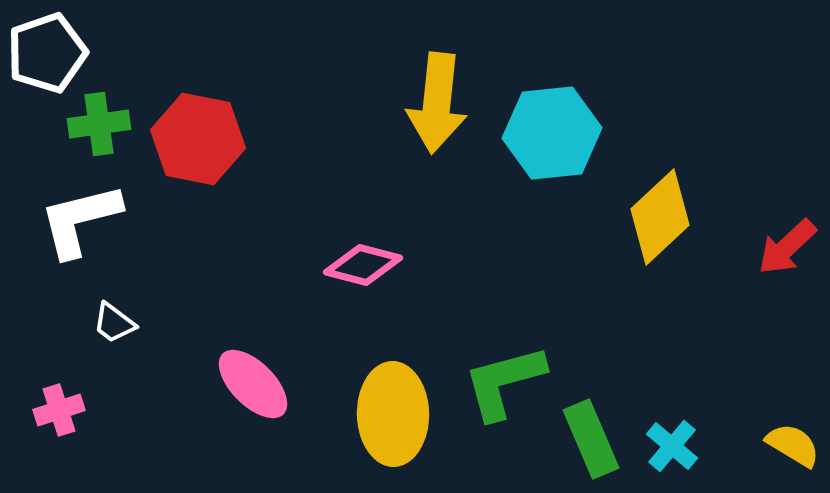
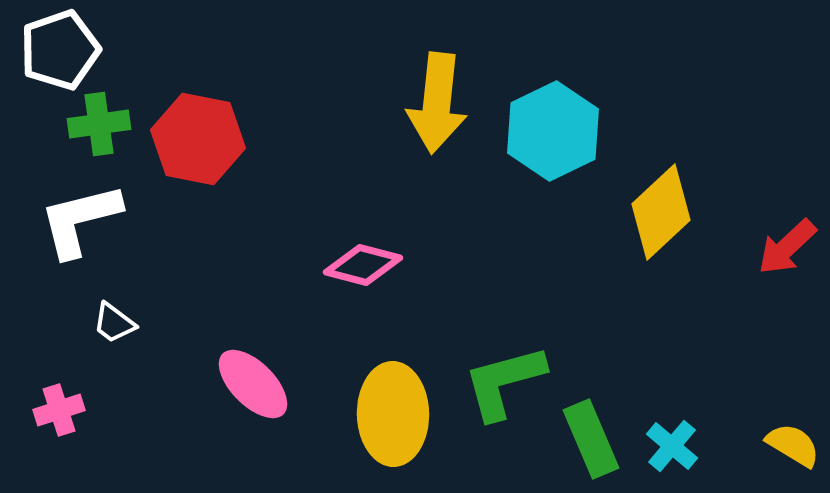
white pentagon: moved 13 px right, 3 px up
cyan hexagon: moved 1 px right, 2 px up; rotated 20 degrees counterclockwise
yellow diamond: moved 1 px right, 5 px up
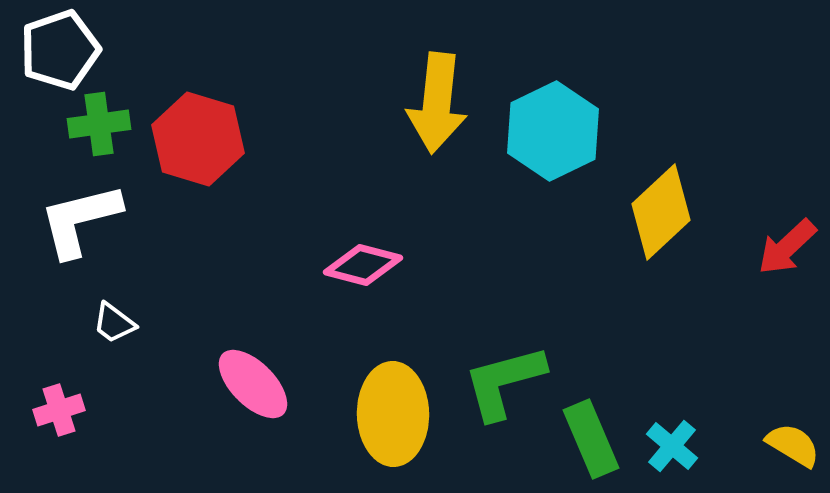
red hexagon: rotated 6 degrees clockwise
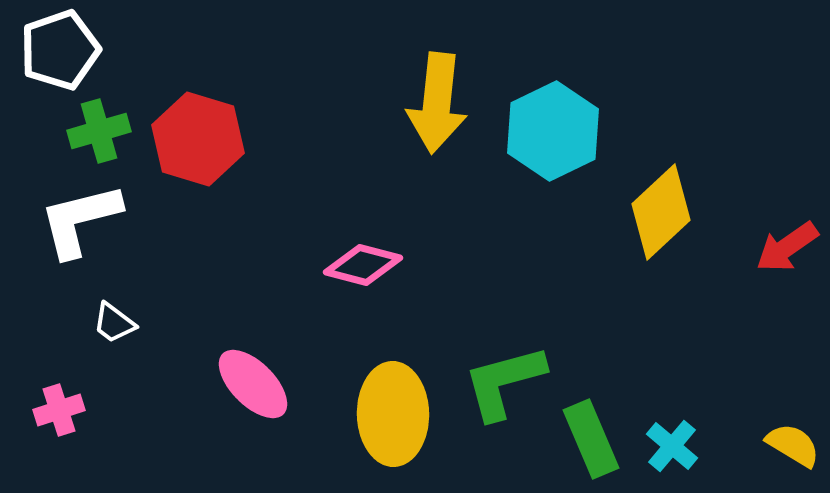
green cross: moved 7 px down; rotated 8 degrees counterclockwise
red arrow: rotated 8 degrees clockwise
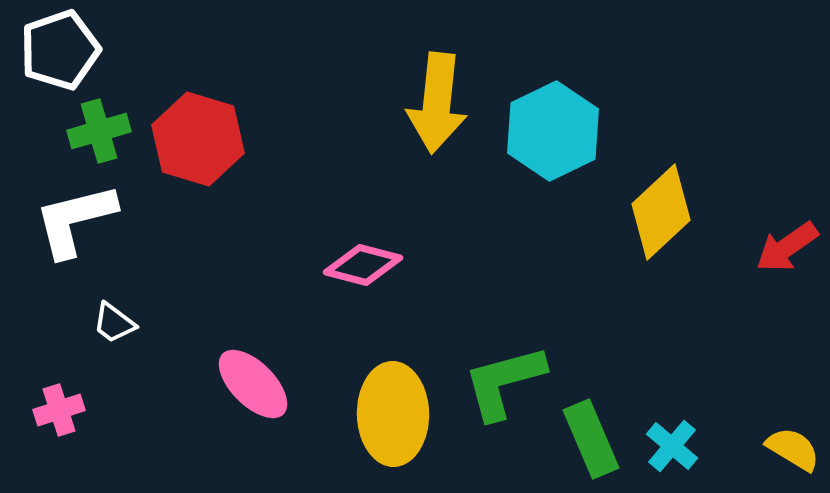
white L-shape: moved 5 px left
yellow semicircle: moved 4 px down
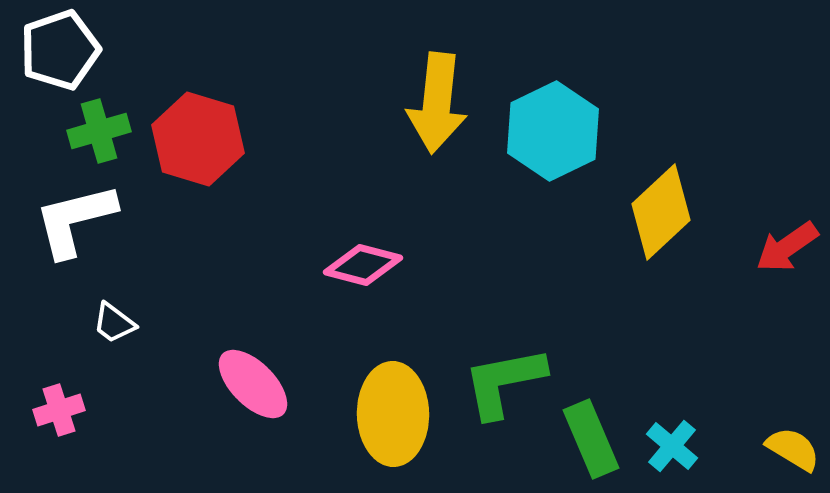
green L-shape: rotated 4 degrees clockwise
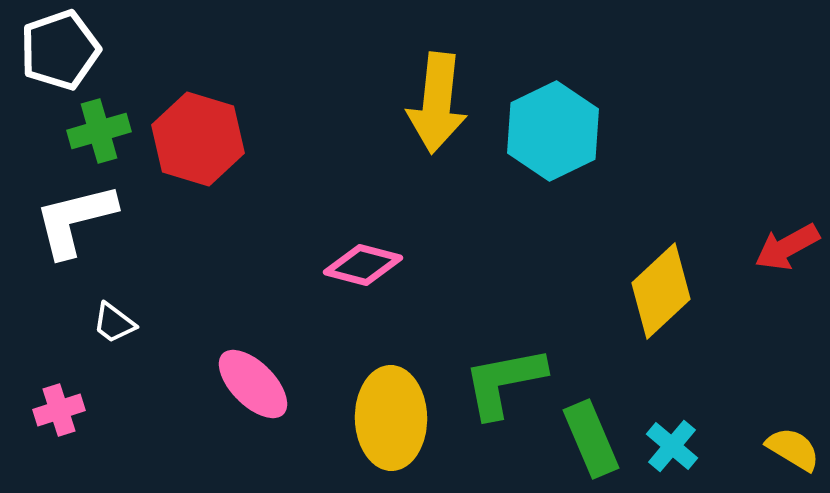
yellow diamond: moved 79 px down
red arrow: rotated 6 degrees clockwise
yellow ellipse: moved 2 px left, 4 px down
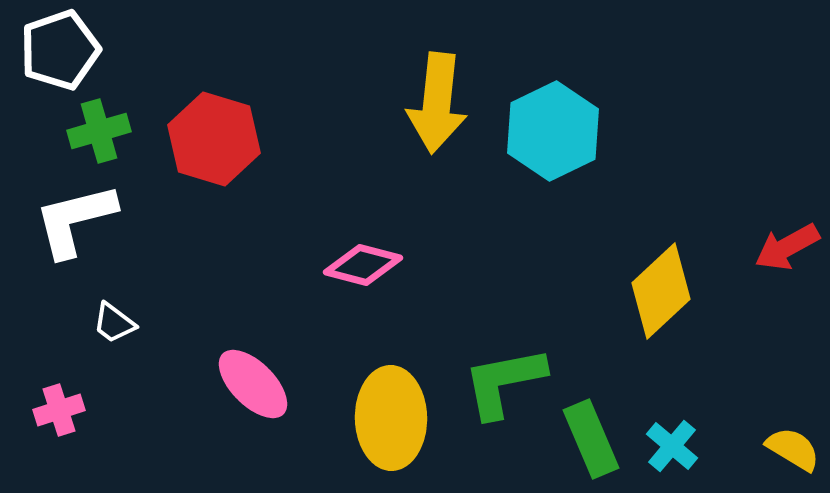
red hexagon: moved 16 px right
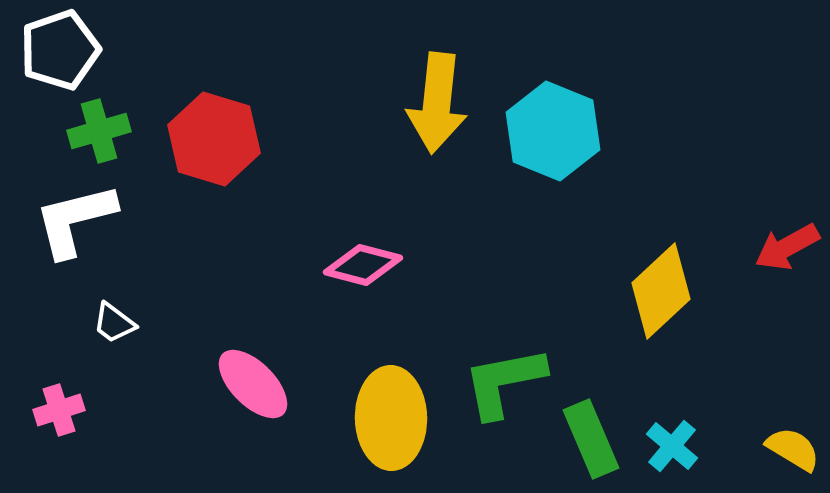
cyan hexagon: rotated 12 degrees counterclockwise
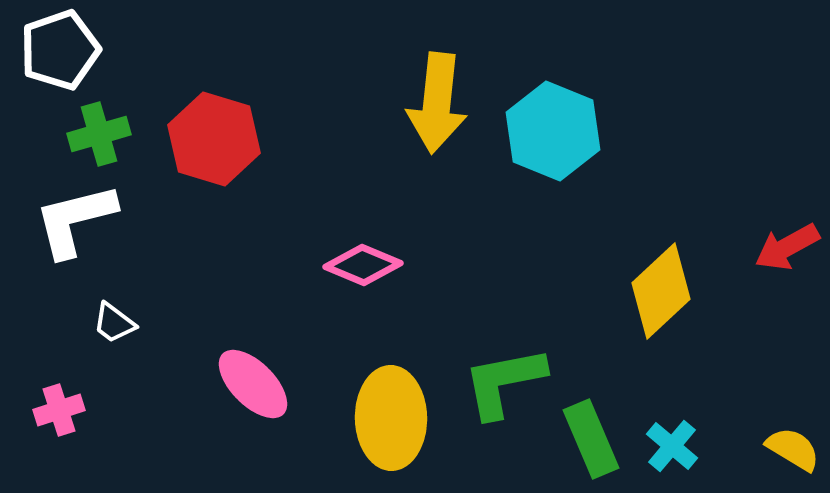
green cross: moved 3 px down
pink diamond: rotated 8 degrees clockwise
